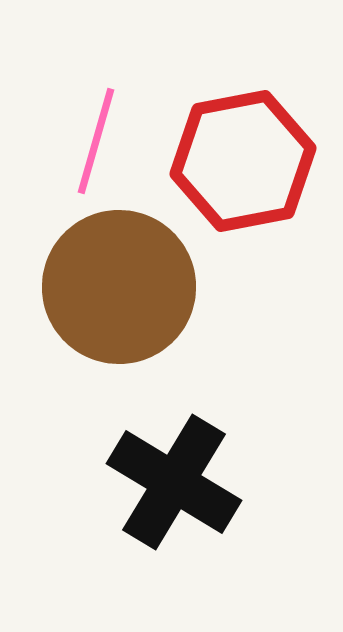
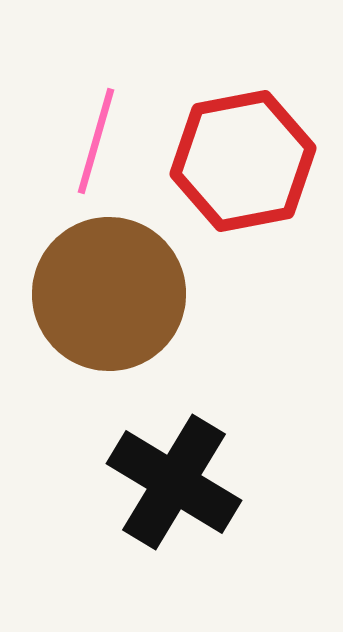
brown circle: moved 10 px left, 7 px down
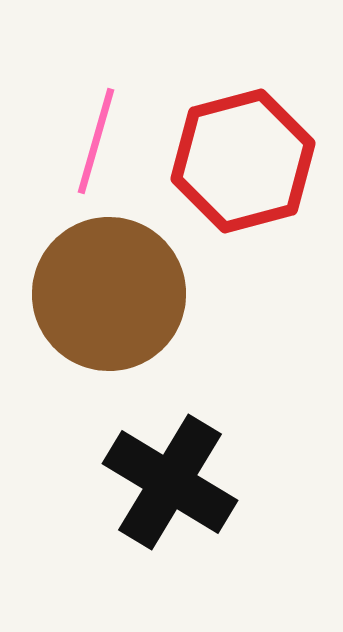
red hexagon: rotated 4 degrees counterclockwise
black cross: moved 4 px left
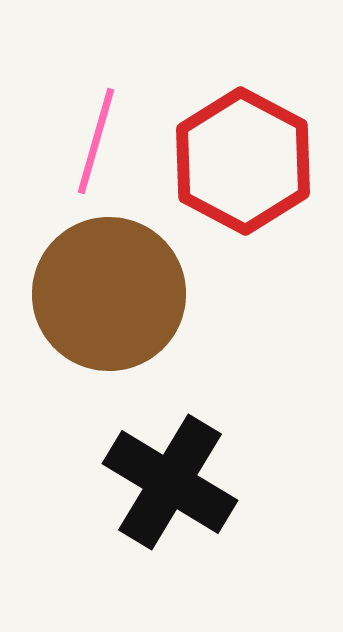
red hexagon: rotated 17 degrees counterclockwise
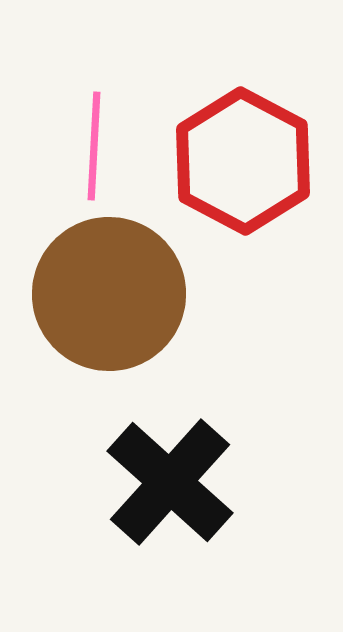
pink line: moved 2 px left, 5 px down; rotated 13 degrees counterclockwise
black cross: rotated 11 degrees clockwise
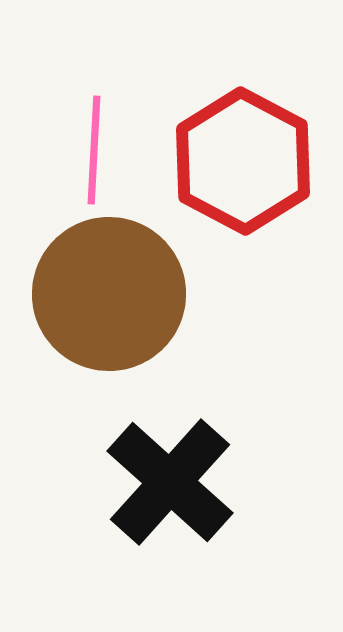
pink line: moved 4 px down
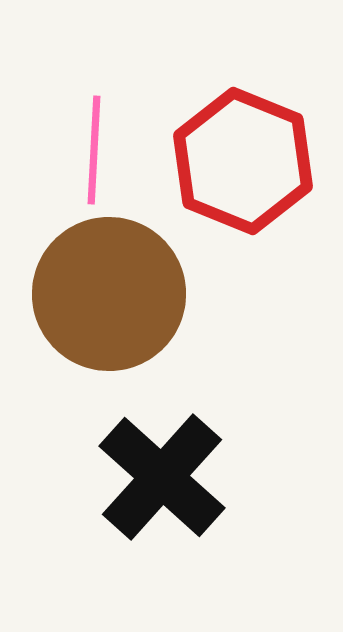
red hexagon: rotated 6 degrees counterclockwise
black cross: moved 8 px left, 5 px up
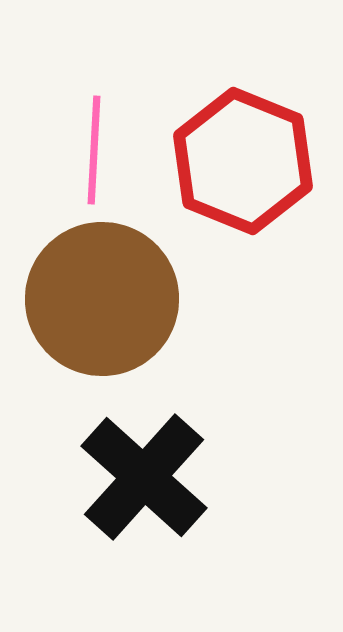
brown circle: moved 7 px left, 5 px down
black cross: moved 18 px left
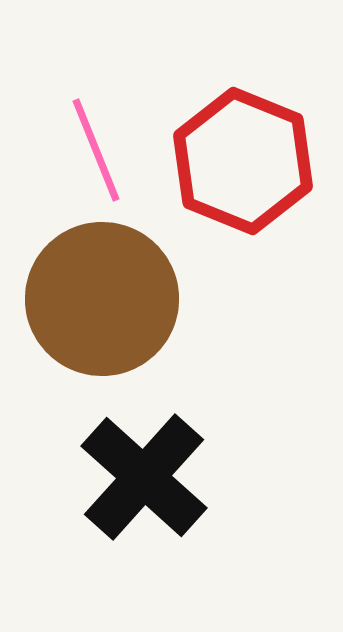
pink line: moved 2 px right; rotated 25 degrees counterclockwise
